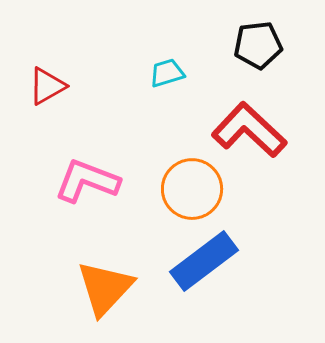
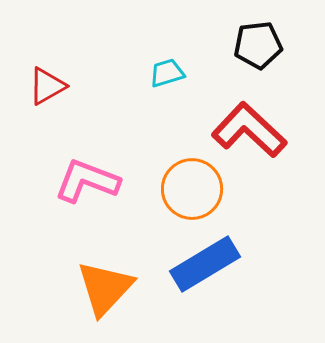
blue rectangle: moved 1 px right, 3 px down; rotated 6 degrees clockwise
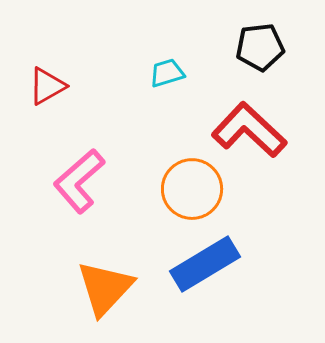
black pentagon: moved 2 px right, 2 px down
pink L-shape: moved 8 px left; rotated 62 degrees counterclockwise
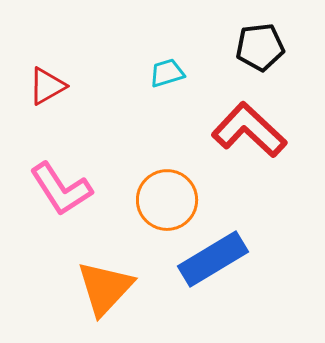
pink L-shape: moved 18 px left, 8 px down; rotated 82 degrees counterclockwise
orange circle: moved 25 px left, 11 px down
blue rectangle: moved 8 px right, 5 px up
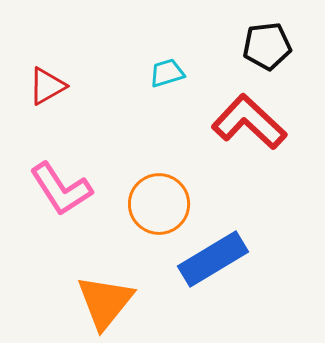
black pentagon: moved 7 px right, 1 px up
red L-shape: moved 8 px up
orange circle: moved 8 px left, 4 px down
orange triangle: moved 14 px down; rotated 4 degrees counterclockwise
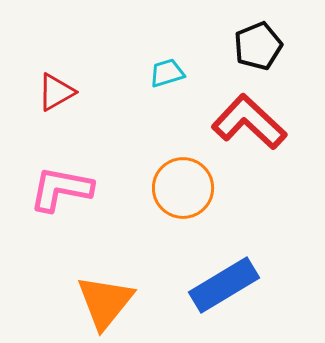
black pentagon: moved 9 px left; rotated 15 degrees counterclockwise
red triangle: moved 9 px right, 6 px down
pink L-shape: rotated 134 degrees clockwise
orange circle: moved 24 px right, 16 px up
blue rectangle: moved 11 px right, 26 px down
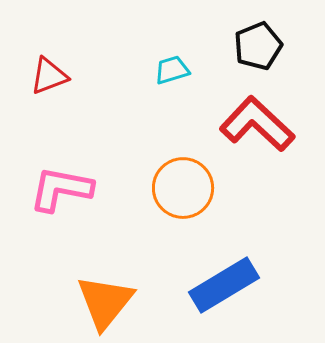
cyan trapezoid: moved 5 px right, 3 px up
red triangle: moved 7 px left, 16 px up; rotated 9 degrees clockwise
red L-shape: moved 8 px right, 2 px down
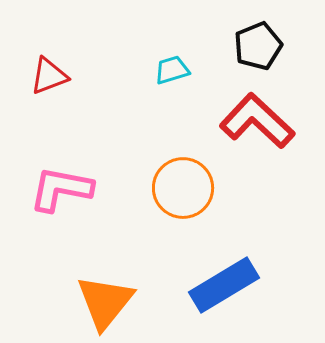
red L-shape: moved 3 px up
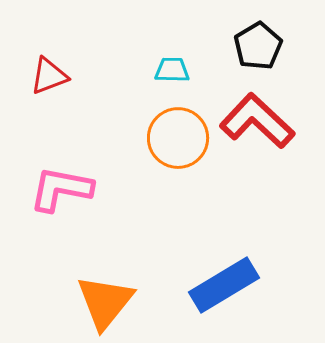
black pentagon: rotated 9 degrees counterclockwise
cyan trapezoid: rotated 18 degrees clockwise
orange circle: moved 5 px left, 50 px up
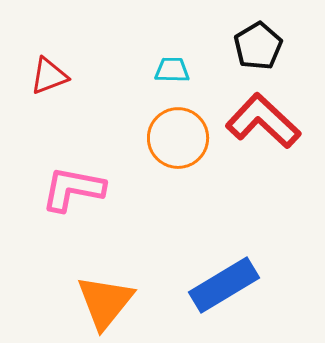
red L-shape: moved 6 px right
pink L-shape: moved 12 px right
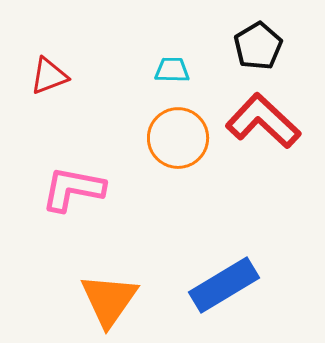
orange triangle: moved 4 px right, 2 px up; rotated 4 degrees counterclockwise
